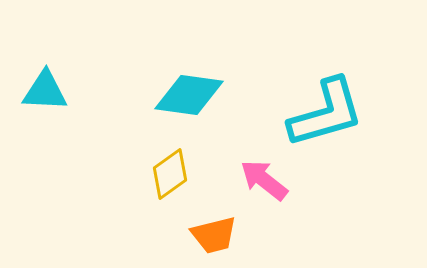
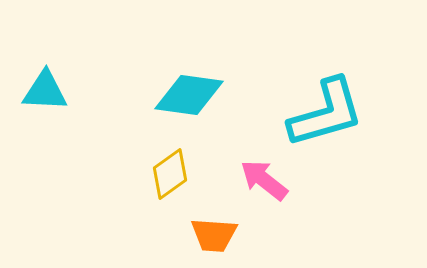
orange trapezoid: rotated 18 degrees clockwise
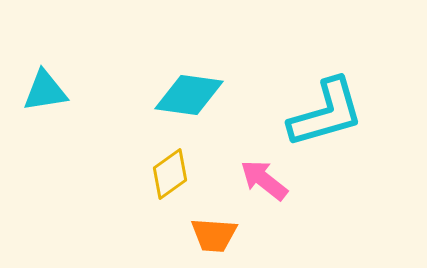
cyan triangle: rotated 12 degrees counterclockwise
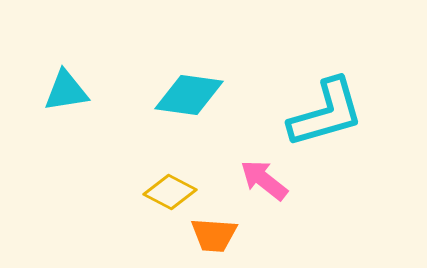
cyan triangle: moved 21 px right
yellow diamond: moved 18 px down; rotated 63 degrees clockwise
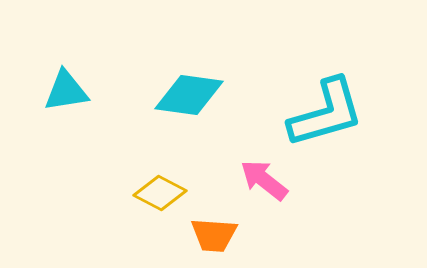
yellow diamond: moved 10 px left, 1 px down
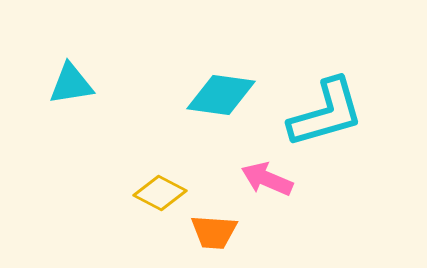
cyan triangle: moved 5 px right, 7 px up
cyan diamond: moved 32 px right
pink arrow: moved 3 px right, 1 px up; rotated 15 degrees counterclockwise
orange trapezoid: moved 3 px up
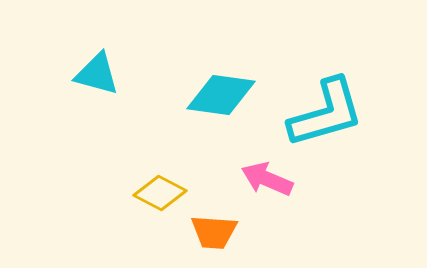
cyan triangle: moved 26 px right, 10 px up; rotated 24 degrees clockwise
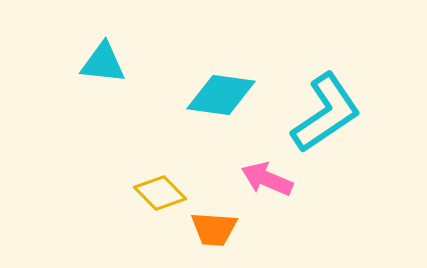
cyan triangle: moved 6 px right, 11 px up; rotated 9 degrees counterclockwise
cyan L-shape: rotated 18 degrees counterclockwise
yellow diamond: rotated 18 degrees clockwise
orange trapezoid: moved 3 px up
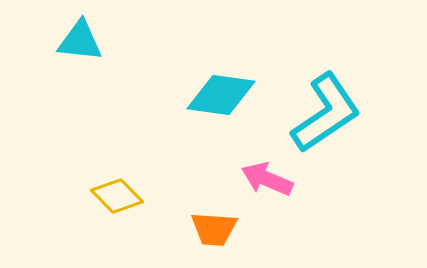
cyan triangle: moved 23 px left, 22 px up
yellow diamond: moved 43 px left, 3 px down
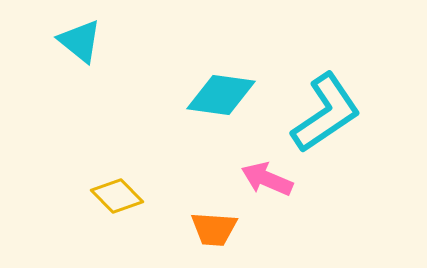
cyan triangle: rotated 33 degrees clockwise
